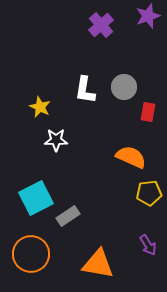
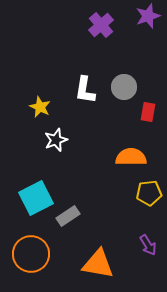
white star: rotated 20 degrees counterclockwise
orange semicircle: rotated 24 degrees counterclockwise
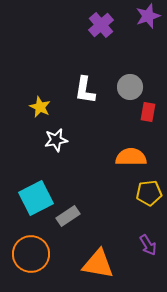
gray circle: moved 6 px right
white star: rotated 10 degrees clockwise
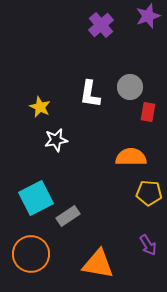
white L-shape: moved 5 px right, 4 px down
yellow pentagon: rotated 10 degrees clockwise
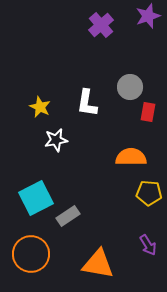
white L-shape: moved 3 px left, 9 px down
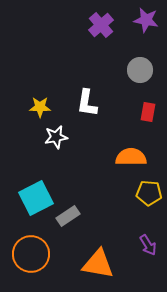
purple star: moved 2 px left, 4 px down; rotated 30 degrees clockwise
gray circle: moved 10 px right, 17 px up
yellow star: rotated 25 degrees counterclockwise
white star: moved 3 px up
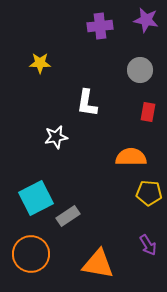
purple cross: moved 1 px left, 1 px down; rotated 35 degrees clockwise
yellow star: moved 44 px up
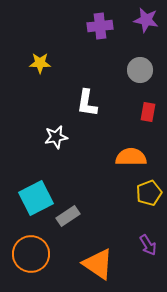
yellow pentagon: rotated 25 degrees counterclockwise
orange triangle: rotated 24 degrees clockwise
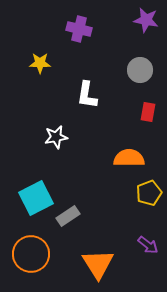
purple cross: moved 21 px left, 3 px down; rotated 20 degrees clockwise
white L-shape: moved 8 px up
orange semicircle: moved 2 px left, 1 px down
purple arrow: rotated 20 degrees counterclockwise
orange triangle: rotated 24 degrees clockwise
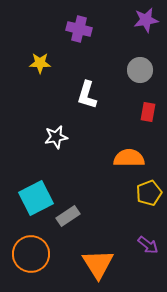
purple star: rotated 20 degrees counterclockwise
white L-shape: rotated 8 degrees clockwise
